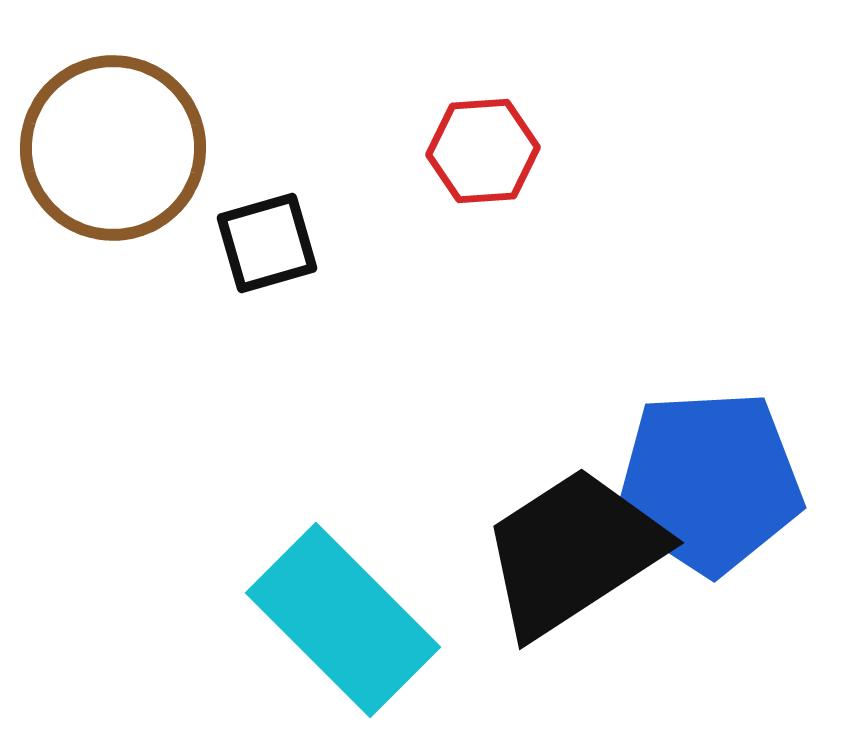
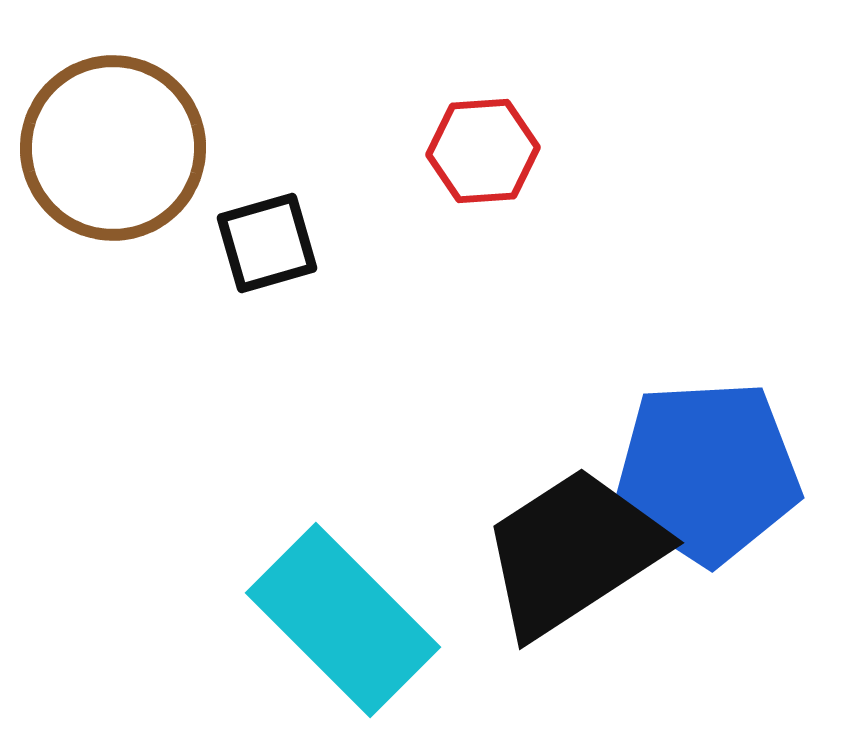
blue pentagon: moved 2 px left, 10 px up
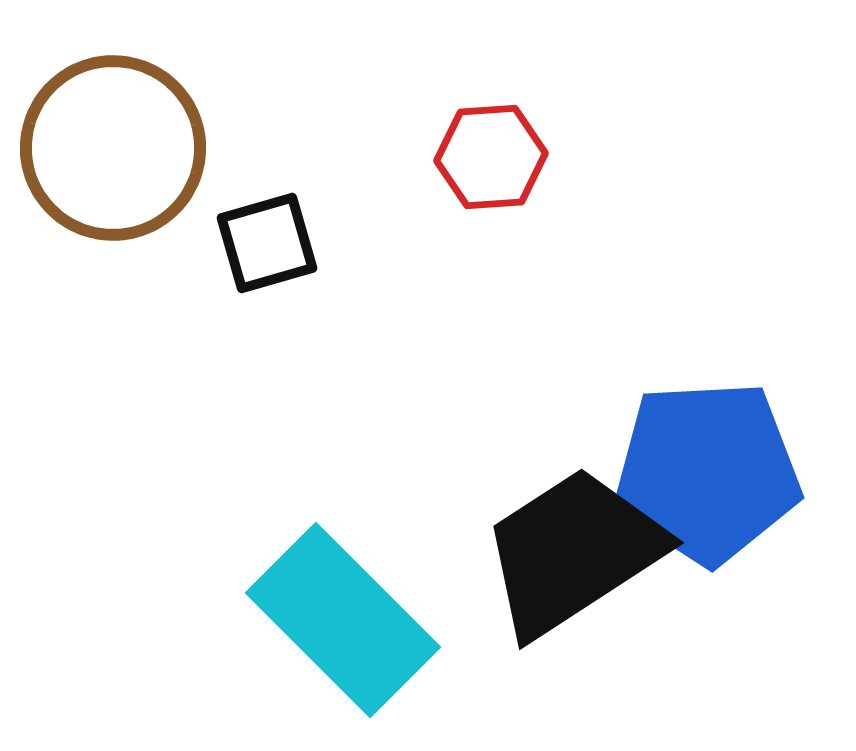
red hexagon: moved 8 px right, 6 px down
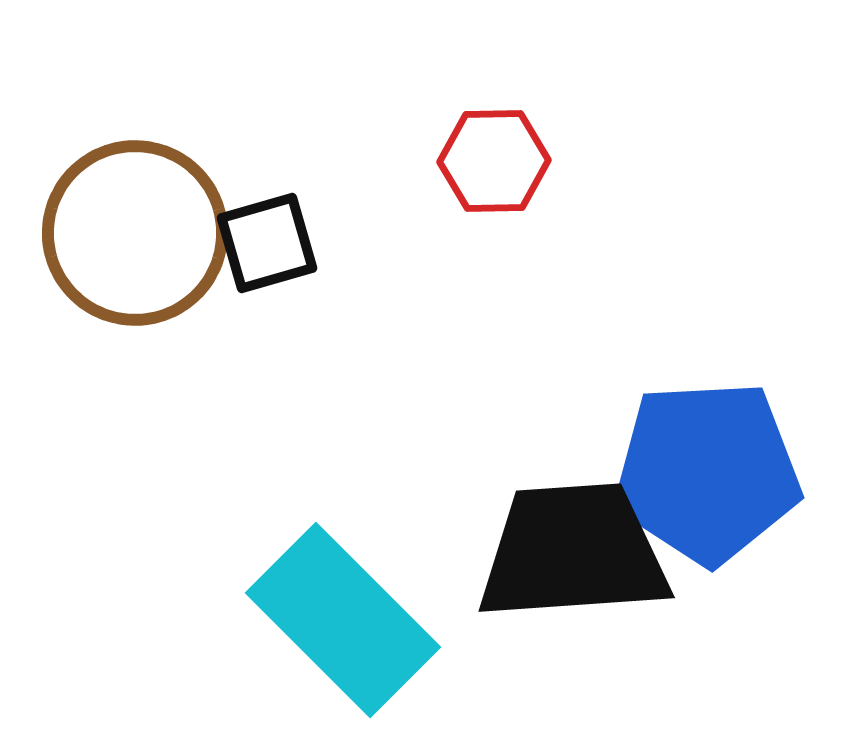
brown circle: moved 22 px right, 85 px down
red hexagon: moved 3 px right, 4 px down; rotated 3 degrees clockwise
black trapezoid: rotated 29 degrees clockwise
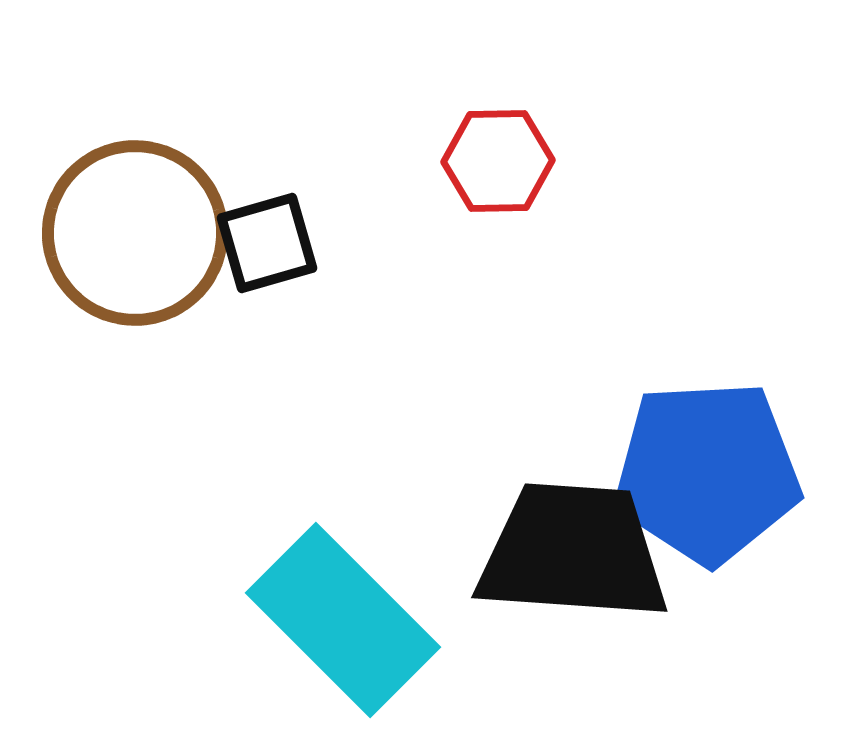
red hexagon: moved 4 px right
black trapezoid: rotated 8 degrees clockwise
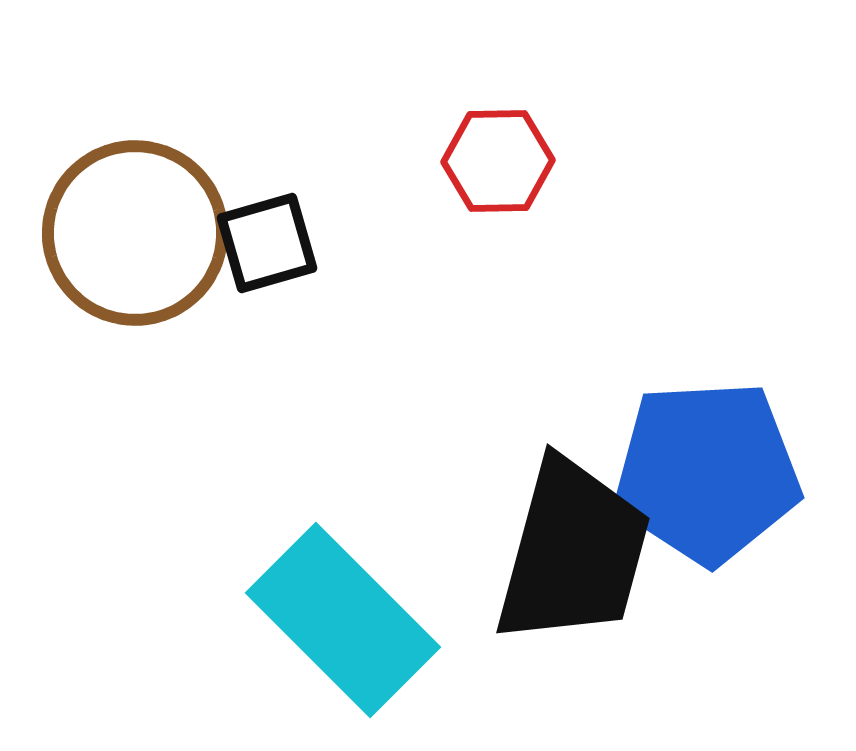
black trapezoid: rotated 101 degrees clockwise
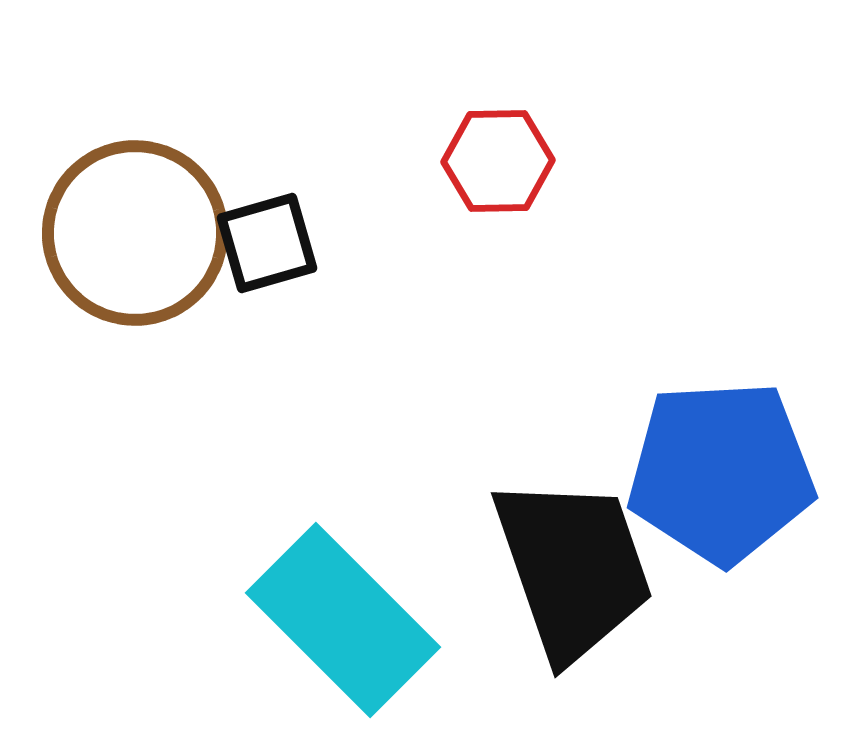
blue pentagon: moved 14 px right
black trapezoid: moved 16 px down; rotated 34 degrees counterclockwise
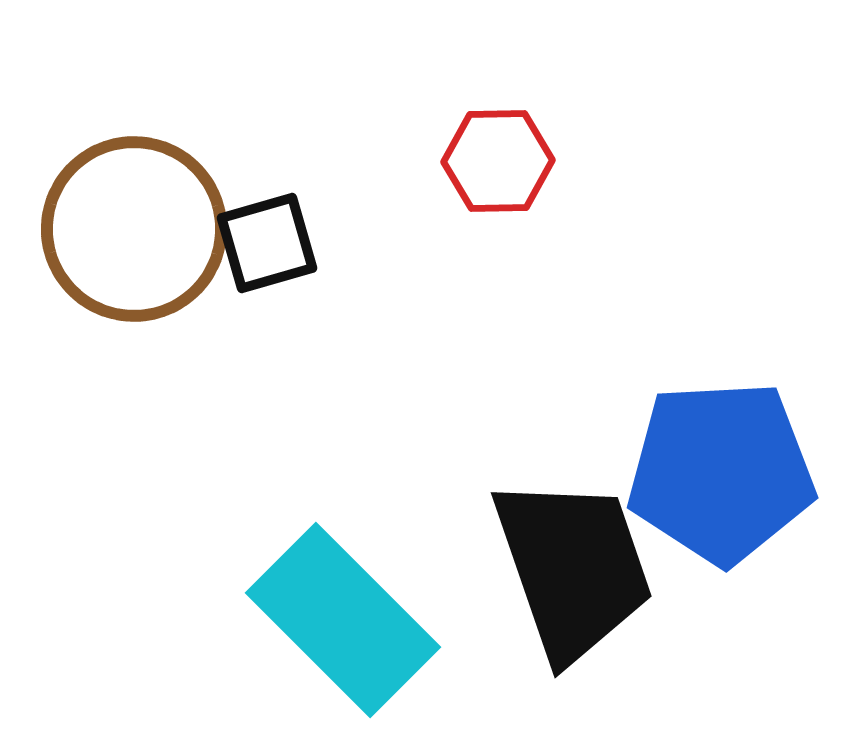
brown circle: moved 1 px left, 4 px up
